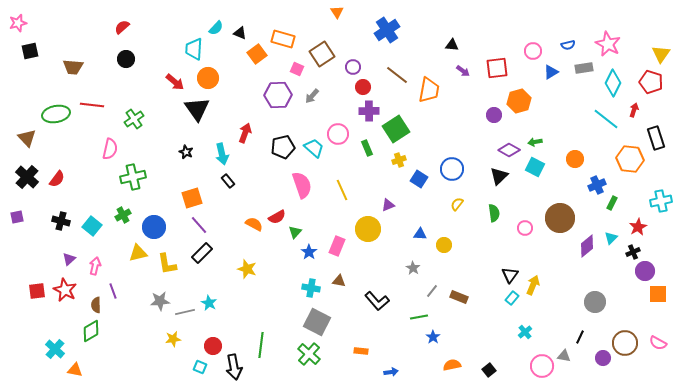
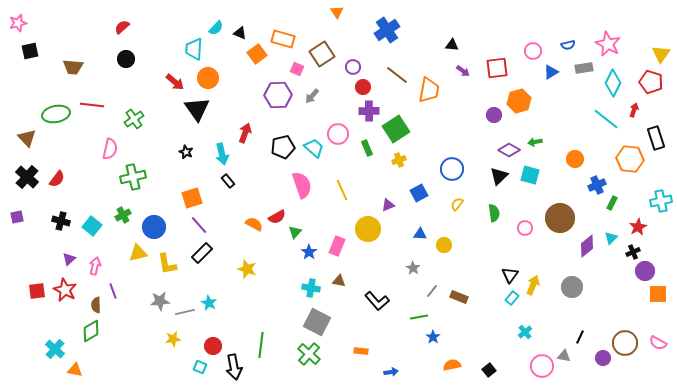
cyan square at (535, 167): moved 5 px left, 8 px down; rotated 12 degrees counterclockwise
blue square at (419, 179): moved 14 px down; rotated 30 degrees clockwise
gray circle at (595, 302): moved 23 px left, 15 px up
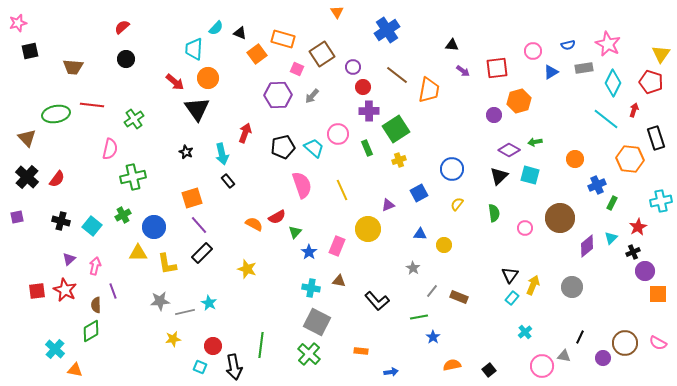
yellow triangle at (138, 253): rotated 12 degrees clockwise
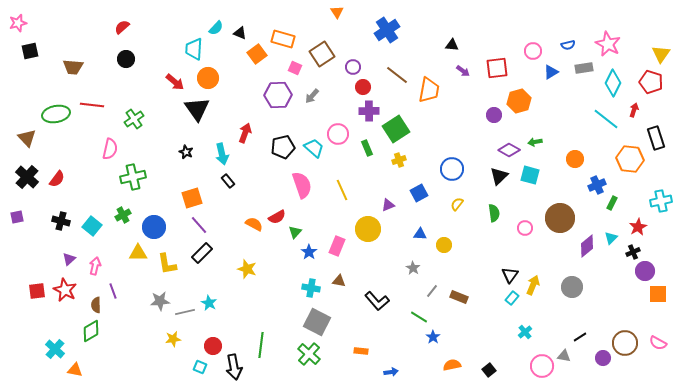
pink square at (297, 69): moved 2 px left, 1 px up
green line at (419, 317): rotated 42 degrees clockwise
black line at (580, 337): rotated 32 degrees clockwise
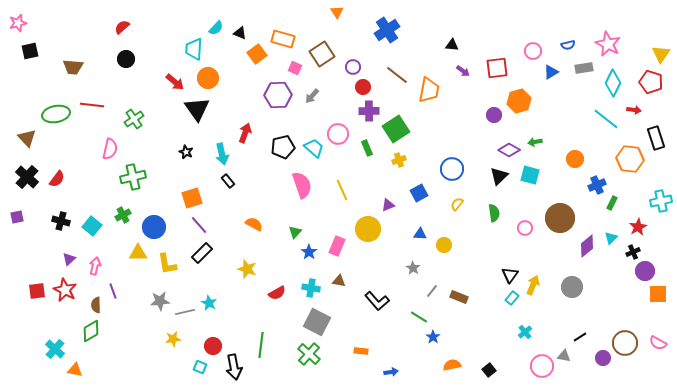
red arrow at (634, 110): rotated 80 degrees clockwise
red semicircle at (277, 217): moved 76 px down
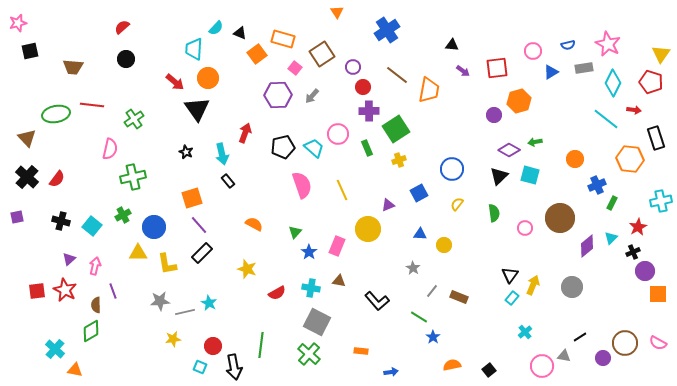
pink square at (295, 68): rotated 16 degrees clockwise
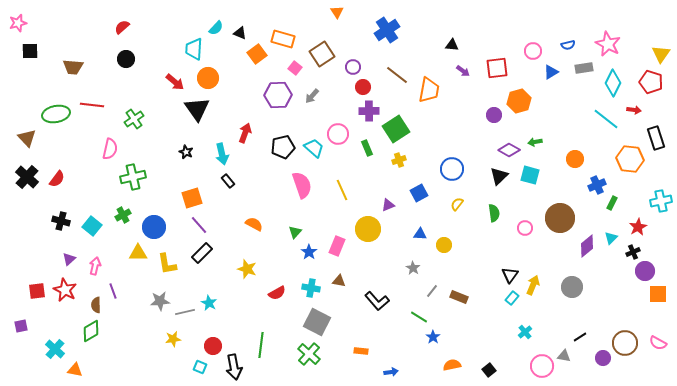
black square at (30, 51): rotated 12 degrees clockwise
purple square at (17, 217): moved 4 px right, 109 px down
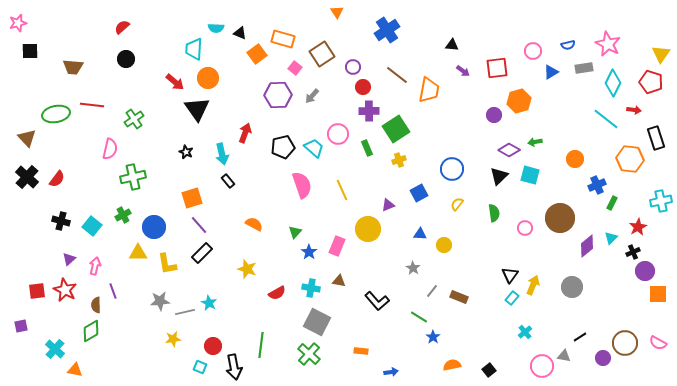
cyan semicircle at (216, 28): rotated 49 degrees clockwise
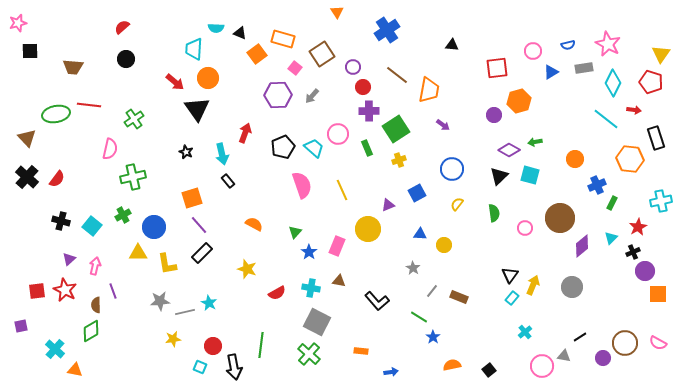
purple arrow at (463, 71): moved 20 px left, 54 px down
red line at (92, 105): moved 3 px left
black pentagon at (283, 147): rotated 10 degrees counterclockwise
blue square at (419, 193): moved 2 px left
purple diamond at (587, 246): moved 5 px left
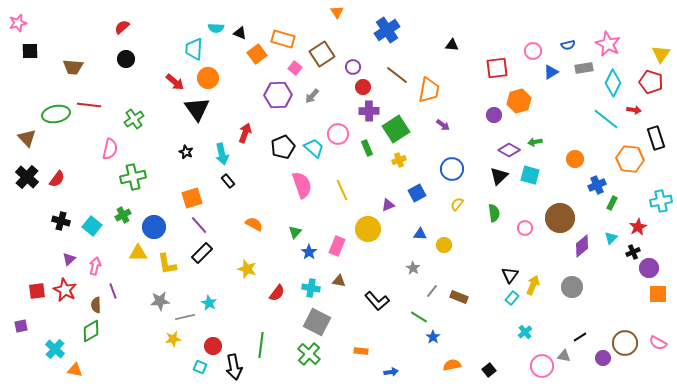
purple circle at (645, 271): moved 4 px right, 3 px up
red semicircle at (277, 293): rotated 24 degrees counterclockwise
gray line at (185, 312): moved 5 px down
